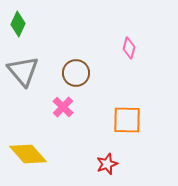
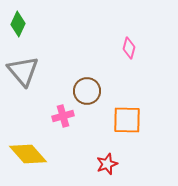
brown circle: moved 11 px right, 18 px down
pink cross: moved 9 px down; rotated 30 degrees clockwise
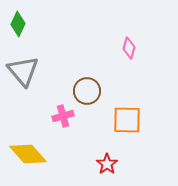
red star: rotated 15 degrees counterclockwise
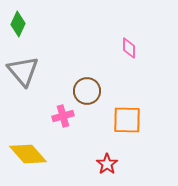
pink diamond: rotated 15 degrees counterclockwise
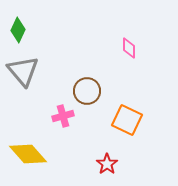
green diamond: moved 6 px down
orange square: rotated 24 degrees clockwise
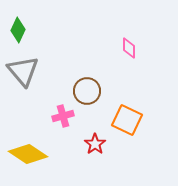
yellow diamond: rotated 15 degrees counterclockwise
red star: moved 12 px left, 20 px up
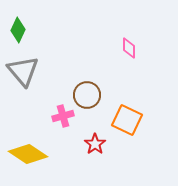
brown circle: moved 4 px down
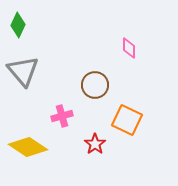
green diamond: moved 5 px up
brown circle: moved 8 px right, 10 px up
pink cross: moved 1 px left
yellow diamond: moved 7 px up
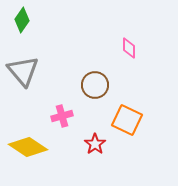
green diamond: moved 4 px right, 5 px up; rotated 10 degrees clockwise
